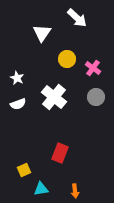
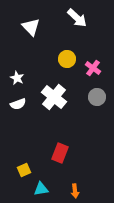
white triangle: moved 11 px left, 6 px up; rotated 18 degrees counterclockwise
gray circle: moved 1 px right
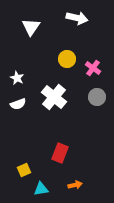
white arrow: rotated 30 degrees counterclockwise
white triangle: rotated 18 degrees clockwise
orange arrow: moved 6 px up; rotated 96 degrees counterclockwise
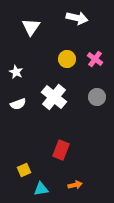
pink cross: moved 2 px right, 9 px up
white star: moved 1 px left, 6 px up
red rectangle: moved 1 px right, 3 px up
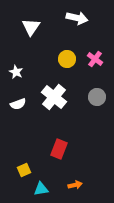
red rectangle: moved 2 px left, 1 px up
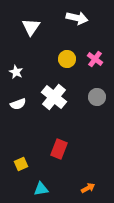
yellow square: moved 3 px left, 6 px up
orange arrow: moved 13 px right, 3 px down; rotated 16 degrees counterclockwise
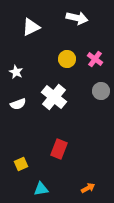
white triangle: rotated 30 degrees clockwise
gray circle: moved 4 px right, 6 px up
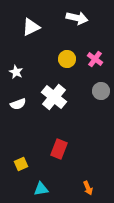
orange arrow: rotated 96 degrees clockwise
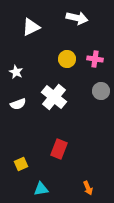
pink cross: rotated 28 degrees counterclockwise
